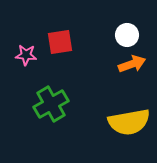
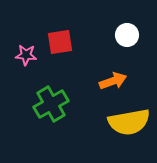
orange arrow: moved 19 px left, 17 px down
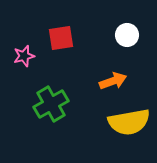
red square: moved 1 px right, 4 px up
pink star: moved 2 px left, 1 px down; rotated 20 degrees counterclockwise
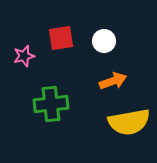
white circle: moved 23 px left, 6 px down
green cross: rotated 24 degrees clockwise
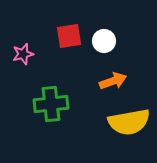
red square: moved 8 px right, 2 px up
pink star: moved 1 px left, 2 px up
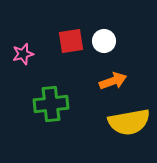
red square: moved 2 px right, 5 px down
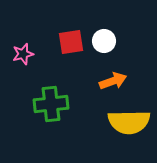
red square: moved 1 px down
yellow semicircle: rotated 9 degrees clockwise
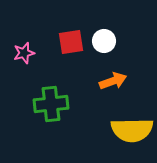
pink star: moved 1 px right, 1 px up
yellow semicircle: moved 3 px right, 8 px down
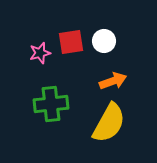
pink star: moved 16 px right
yellow semicircle: moved 23 px left, 7 px up; rotated 60 degrees counterclockwise
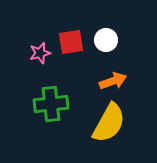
white circle: moved 2 px right, 1 px up
